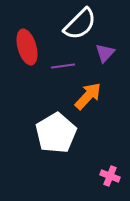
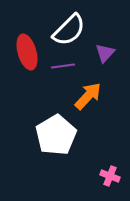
white semicircle: moved 11 px left, 6 px down
red ellipse: moved 5 px down
white pentagon: moved 2 px down
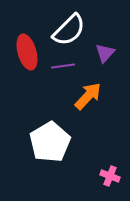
white pentagon: moved 6 px left, 7 px down
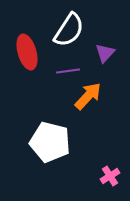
white semicircle: rotated 12 degrees counterclockwise
purple line: moved 5 px right, 5 px down
white pentagon: rotated 27 degrees counterclockwise
pink cross: rotated 36 degrees clockwise
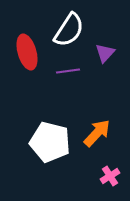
orange arrow: moved 9 px right, 37 px down
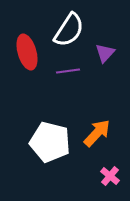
pink cross: rotated 18 degrees counterclockwise
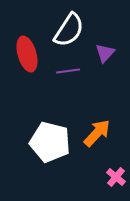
red ellipse: moved 2 px down
pink cross: moved 6 px right, 1 px down
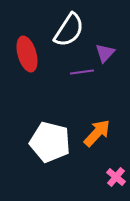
purple line: moved 14 px right, 1 px down
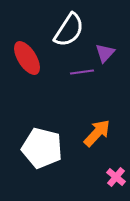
red ellipse: moved 4 px down; rotated 16 degrees counterclockwise
white pentagon: moved 8 px left, 6 px down
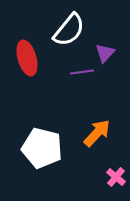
white semicircle: rotated 6 degrees clockwise
red ellipse: rotated 16 degrees clockwise
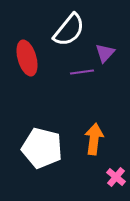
orange arrow: moved 3 px left, 6 px down; rotated 36 degrees counterclockwise
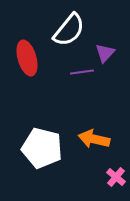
orange arrow: rotated 84 degrees counterclockwise
